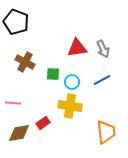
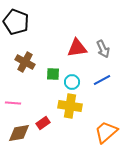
orange trapezoid: rotated 125 degrees counterclockwise
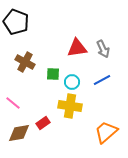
pink line: rotated 35 degrees clockwise
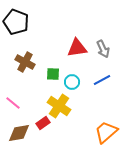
yellow cross: moved 11 px left; rotated 25 degrees clockwise
